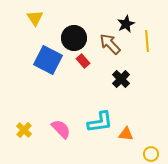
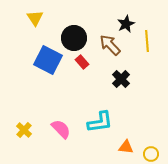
brown arrow: moved 1 px down
red rectangle: moved 1 px left, 1 px down
orange triangle: moved 13 px down
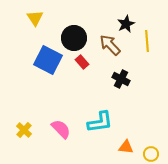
black cross: rotated 18 degrees counterclockwise
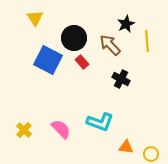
cyan L-shape: rotated 28 degrees clockwise
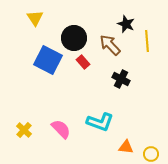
black star: rotated 24 degrees counterclockwise
red rectangle: moved 1 px right
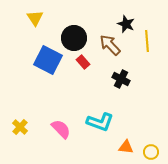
yellow cross: moved 4 px left, 3 px up
yellow circle: moved 2 px up
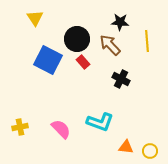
black star: moved 6 px left, 2 px up; rotated 18 degrees counterclockwise
black circle: moved 3 px right, 1 px down
yellow cross: rotated 35 degrees clockwise
yellow circle: moved 1 px left, 1 px up
